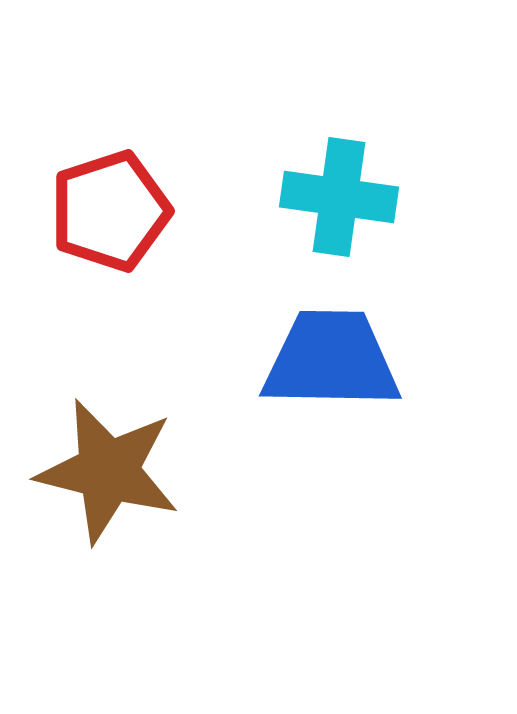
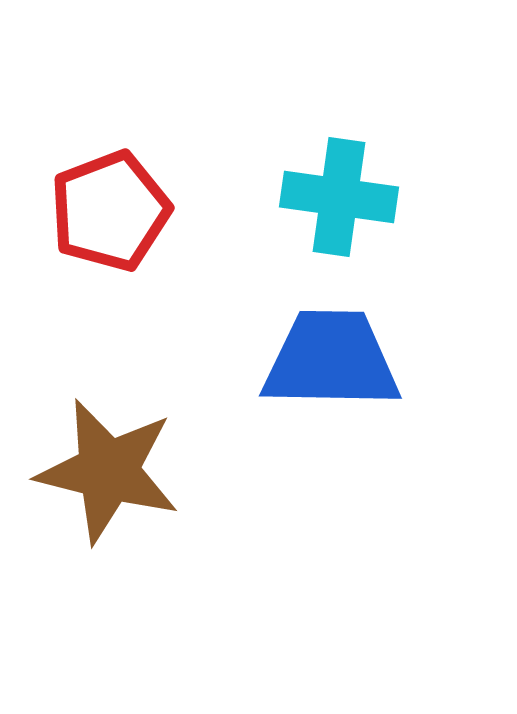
red pentagon: rotated 3 degrees counterclockwise
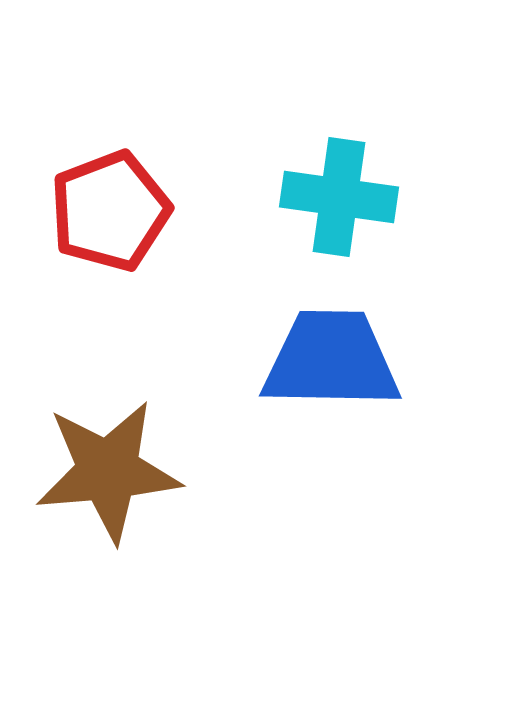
brown star: rotated 19 degrees counterclockwise
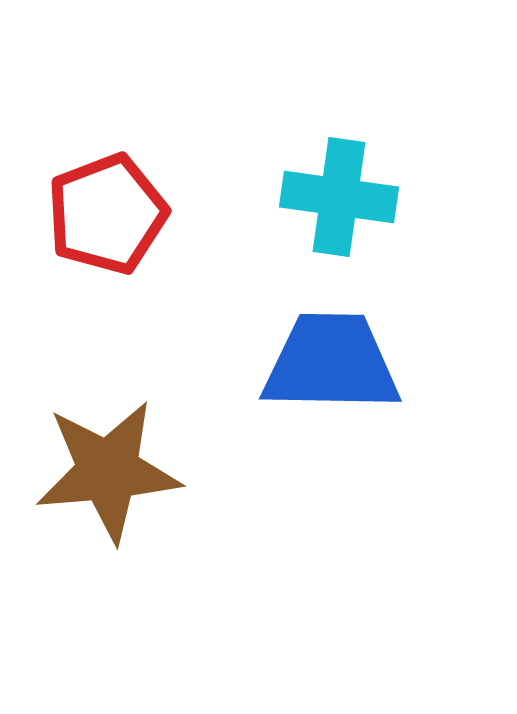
red pentagon: moved 3 px left, 3 px down
blue trapezoid: moved 3 px down
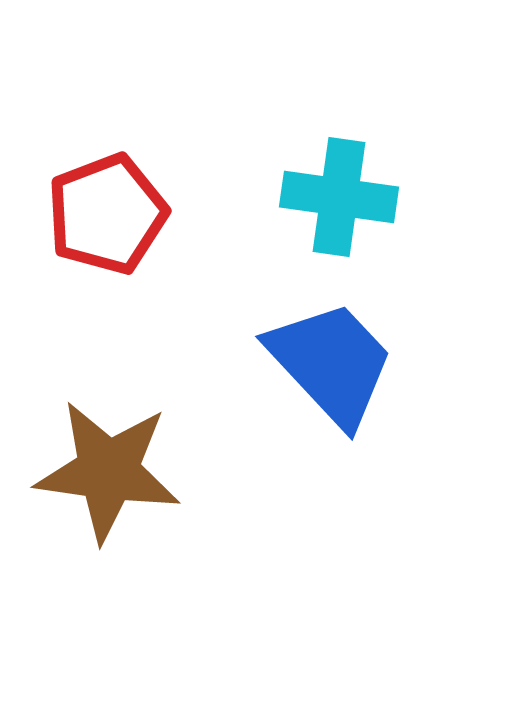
blue trapezoid: rotated 46 degrees clockwise
brown star: rotated 13 degrees clockwise
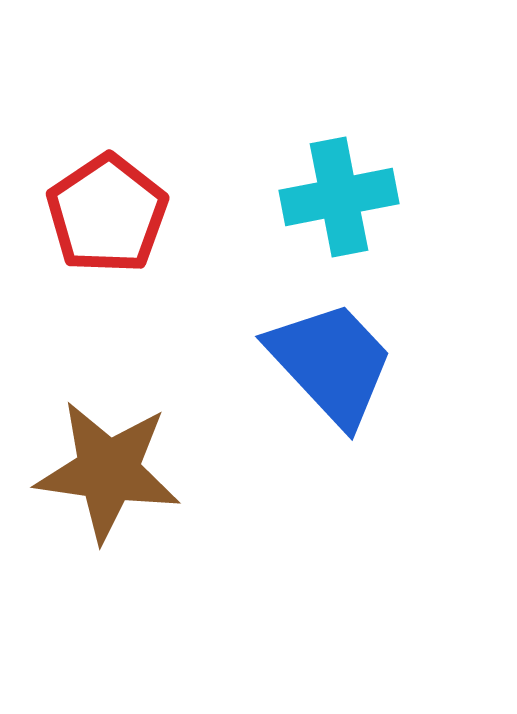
cyan cross: rotated 19 degrees counterclockwise
red pentagon: rotated 13 degrees counterclockwise
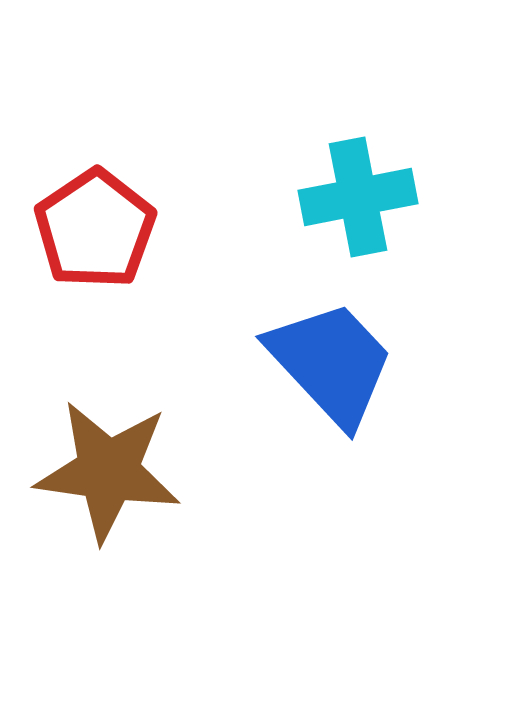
cyan cross: moved 19 px right
red pentagon: moved 12 px left, 15 px down
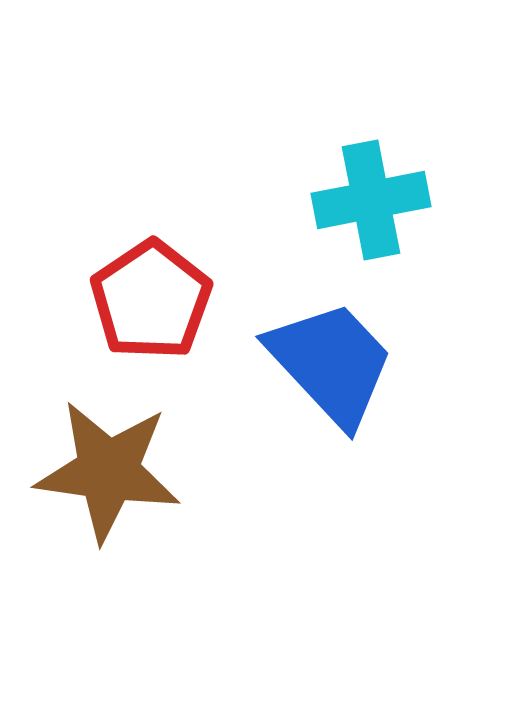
cyan cross: moved 13 px right, 3 px down
red pentagon: moved 56 px right, 71 px down
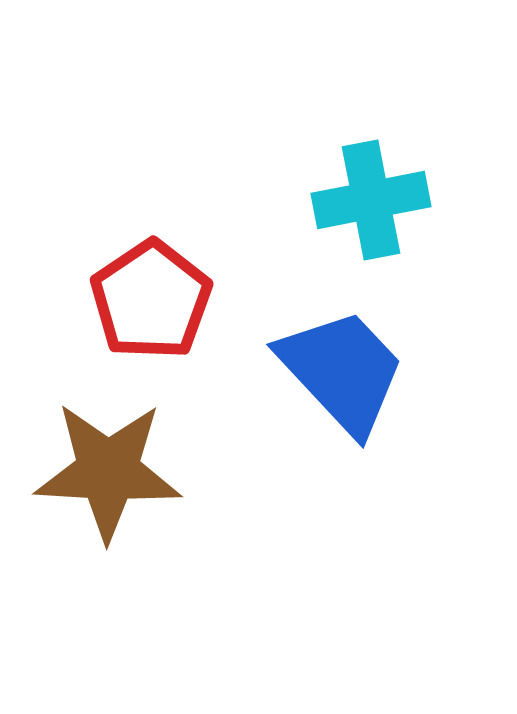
blue trapezoid: moved 11 px right, 8 px down
brown star: rotated 5 degrees counterclockwise
